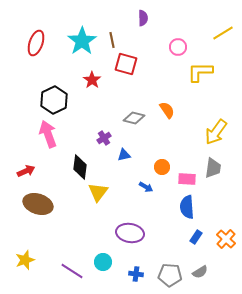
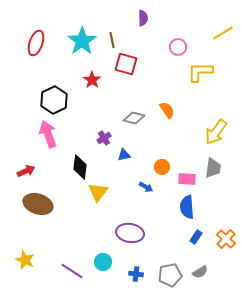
yellow star: rotated 30 degrees counterclockwise
gray pentagon: rotated 15 degrees counterclockwise
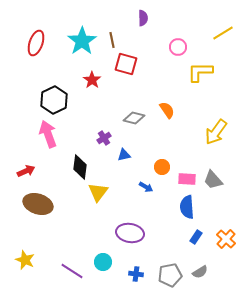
gray trapezoid: moved 12 px down; rotated 130 degrees clockwise
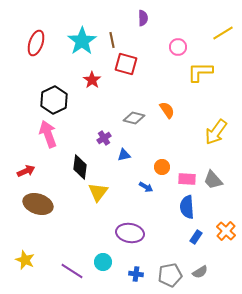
orange cross: moved 8 px up
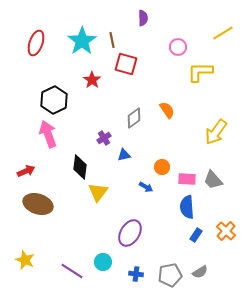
gray diamond: rotated 50 degrees counterclockwise
purple ellipse: rotated 68 degrees counterclockwise
blue rectangle: moved 2 px up
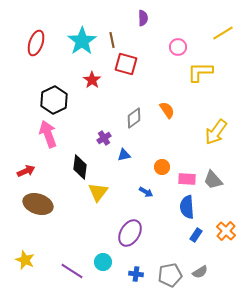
blue arrow: moved 5 px down
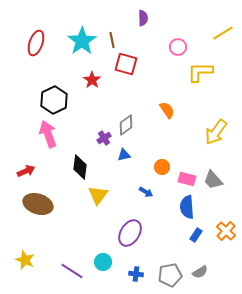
gray diamond: moved 8 px left, 7 px down
pink rectangle: rotated 12 degrees clockwise
yellow triangle: moved 3 px down
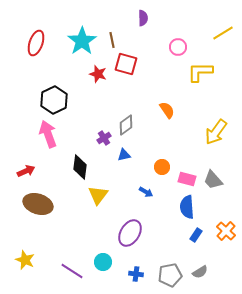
red star: moved 6 px right, 6 px up; rotated 18 degrees counterclockwise
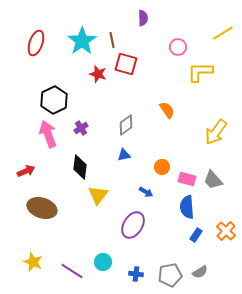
purple cross: moved 23 px left, 10 px up
brown ellipse: moved 4 px right, 4 px down
purple ellipse: moved 3 px right, 8 px up
yellow star: moved 8 px right, 2 px down
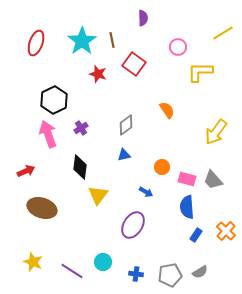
red square: moved 8 px right; rotated 20 degrees clockwise
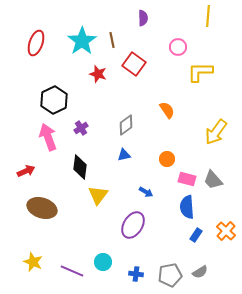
yellow line: moved 15 px left, 17 px up; rotated 55 degrees counterclockwise
pink arrow: moved 3 px down
orange circle: moved 5 px right, 8 px up
purple line: rotated 10 degrees counterclockwise
